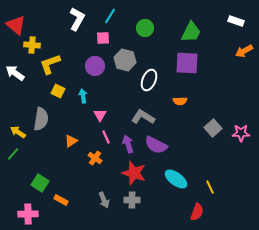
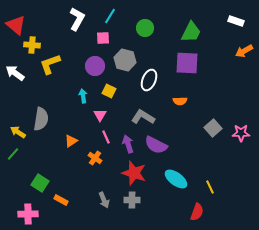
yellow square: moved 51 px right
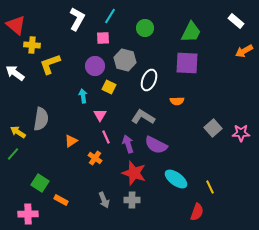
white rectangle: rotated 21 degrees clockwise
yellow square: moved 4 px up
orange semicircle: moved 3 px left
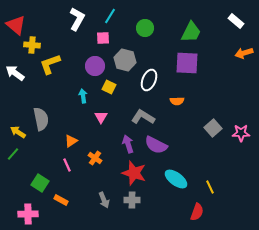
orange arrow: moved 2 px down; rotated 12 degrees clockwise
pink triangle: moved 1 px right, 2 px down
gray semicircle: rotated 20 degrees counterclockwise
pink line: moved 39 px left, 28 px down
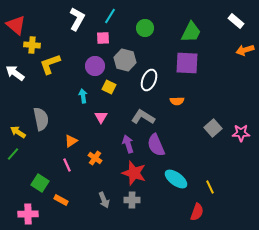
orange arrow: moved 1 px right, 3 px up
purple semicircle: rotated 40 degrees clockwise
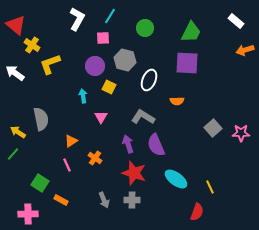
yellow cross: rotated 28 degrees clockwise
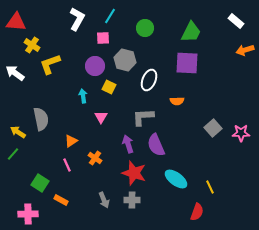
red triangle: moved 3 px up; rotated 35 degrees counterclockwise
gray L-shape: rotated 35 degrees counterclockwise
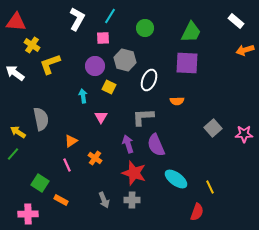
pink star: moved 3 px right, 1 px down
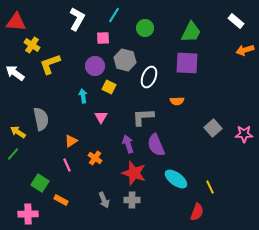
cyan line: moved 4 px right, 1 px up
white ellipse: moved 3 px up
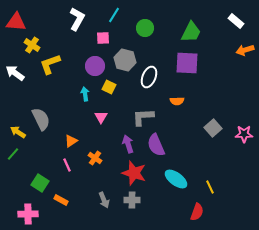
cyan arrow: moved 2 px right, 2 px up
gray semicircle: rotated 15 degrees counterclockwise
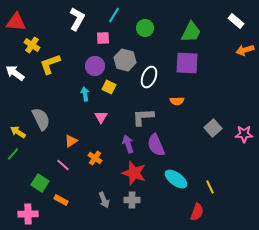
pink line: moved 4 px left; rotated 24 degrees counterclockwise
